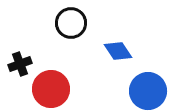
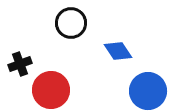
red circle: moved 1 px down
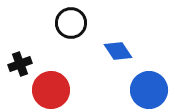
blue circle: moved 1 px right, 1 px up
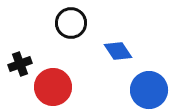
red circle: moved 2 px right, 3 px up
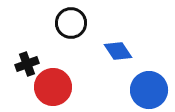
black cross: moved 7 px right
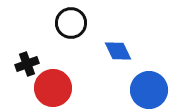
blue diamond: rotated 8 degrees clockwise
red circle: moved 1 px down
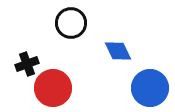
blue circle: moved 1 px right, 2 px up
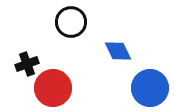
black circle: moved 1 px up
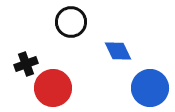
black cross: moved 1 px left
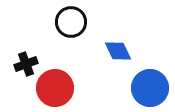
red circle: moved 2 px right
